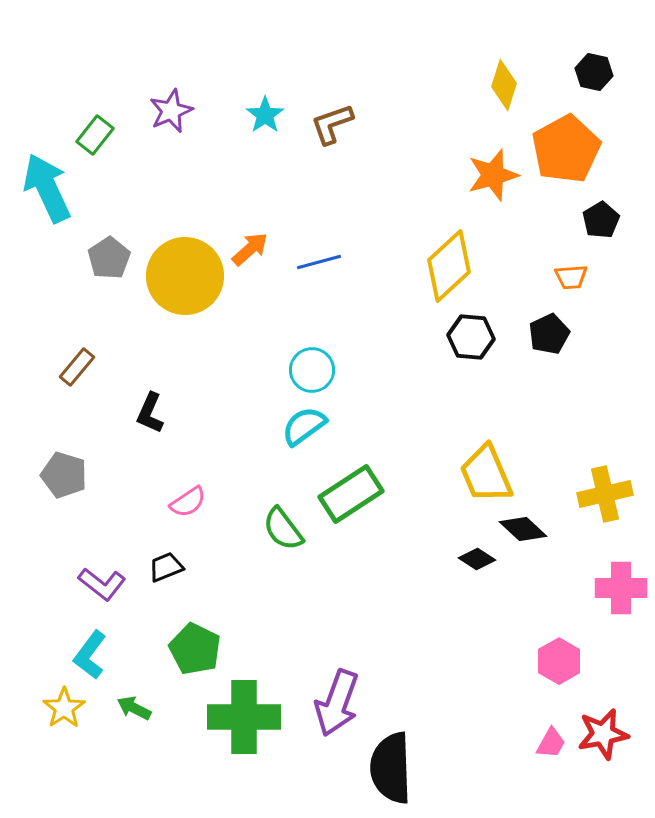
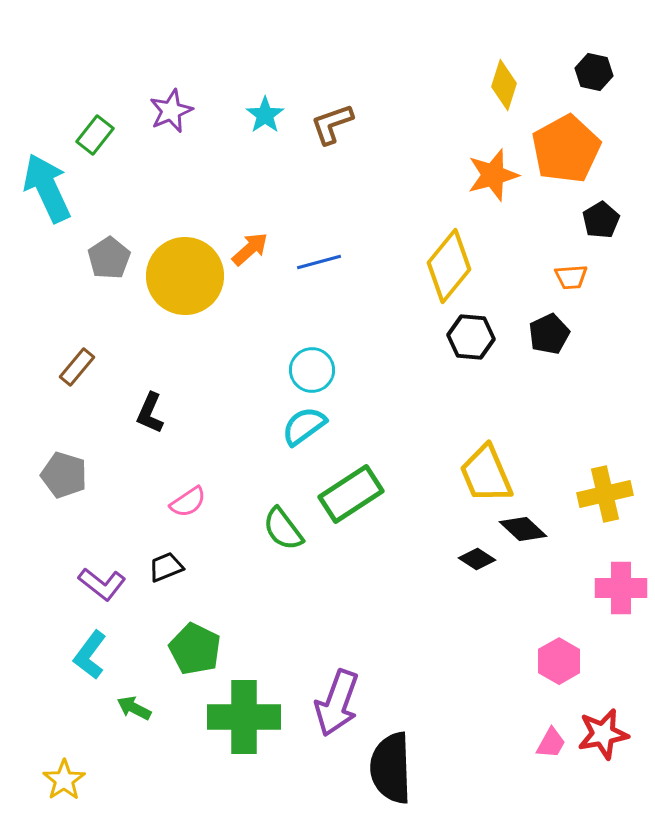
yellow diamond at (449, 266): rotated 8 degrees counterclockwise
yellow star at (64, 708): moved 72 px down
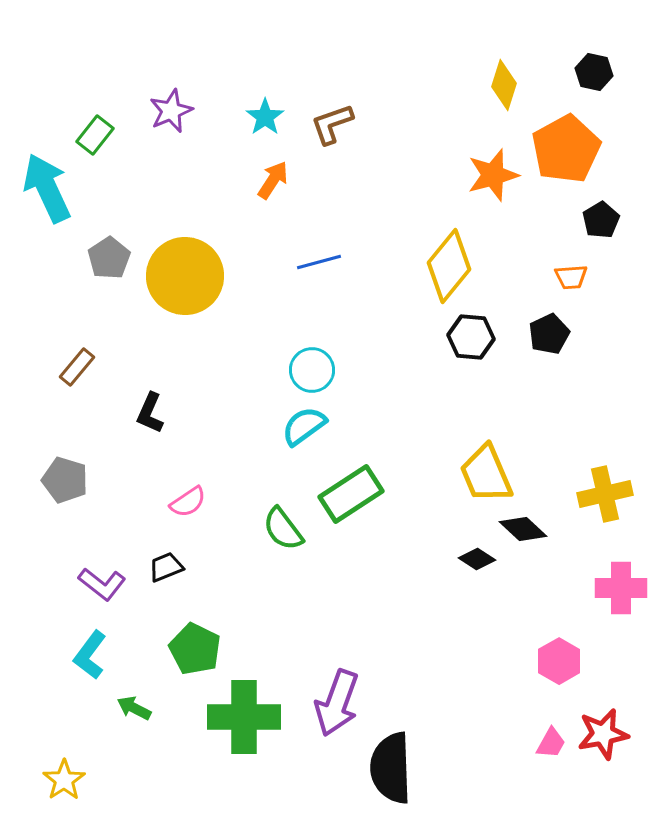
cyan star at (265, 115): moved 2 px down
orange arrow at (250, 249): moved 23 px right, 69 px up; rotated 15 degrees counterclockwise
gray pentagon at (64, 475): moved 1 px right, 5 px down
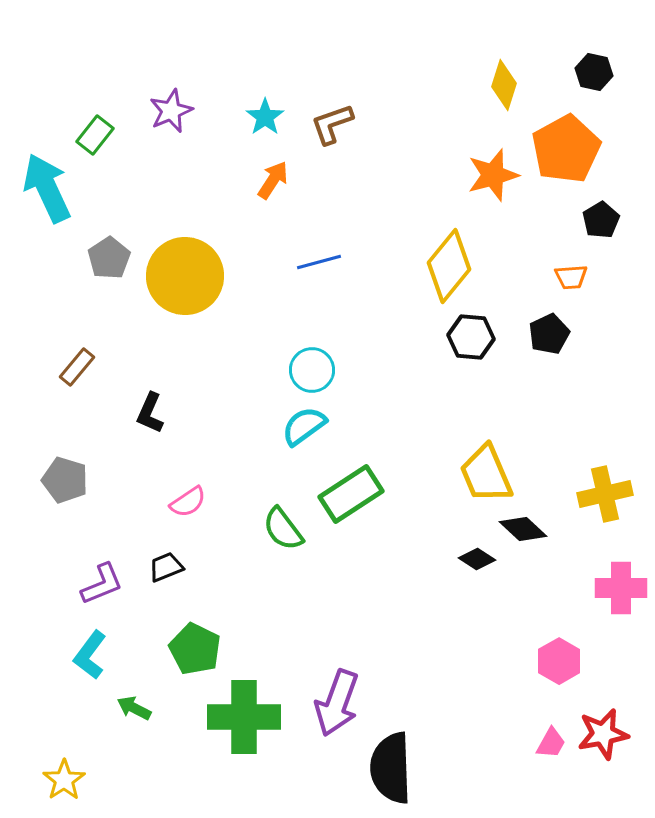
purple L-shape at (102, 584): rotated 60 degrees counterclockwise
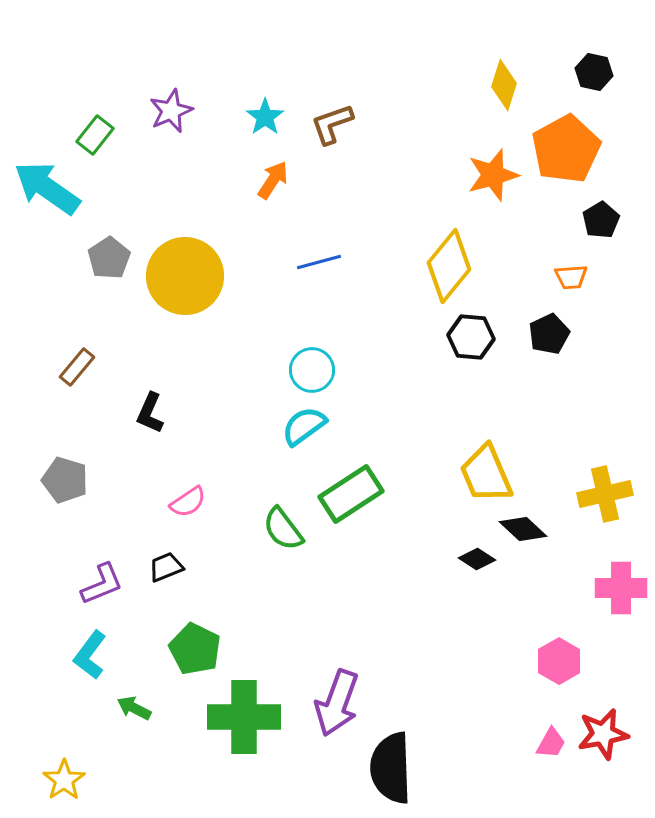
cyan arrow at (47, 188): rotated 30 degrees counterclockwise
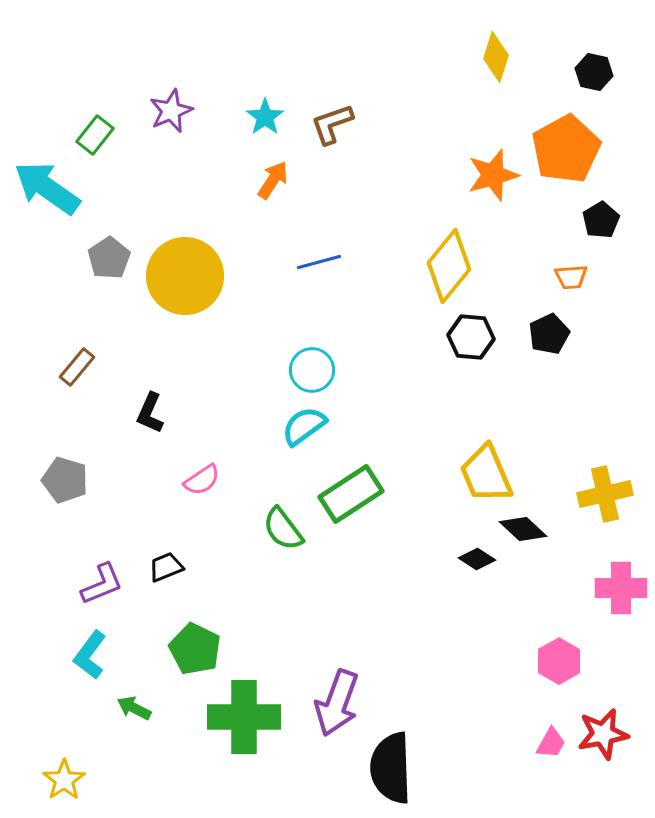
yellow diamond at (504, 85): moved 8 px left, 28 px up
pink semicircle at (188, 502): moved 14 px right, 22 px up
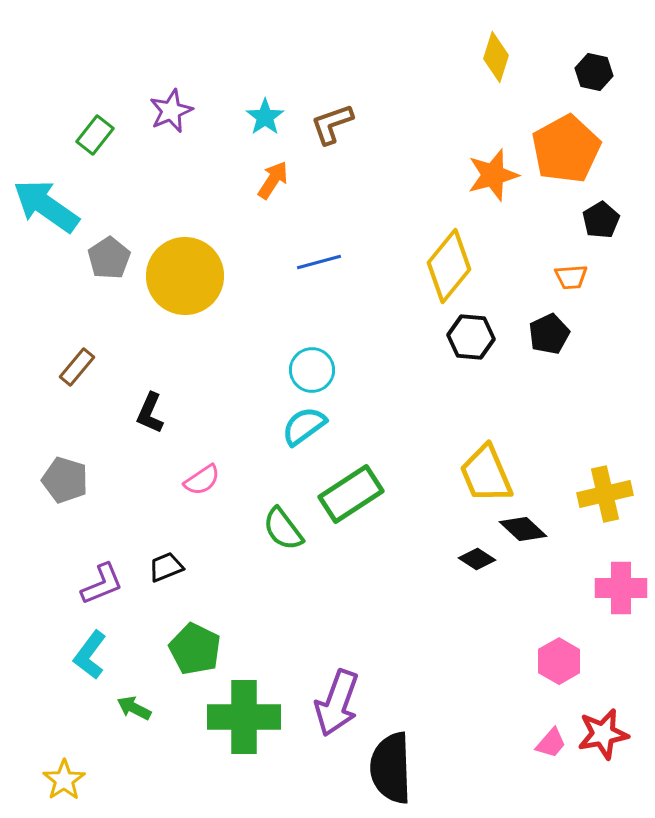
cyan arrow at (47, 188): moved 1 px left, 18 px down
pink trapezoid at (551, 743): rotated 12 degrees clockwise
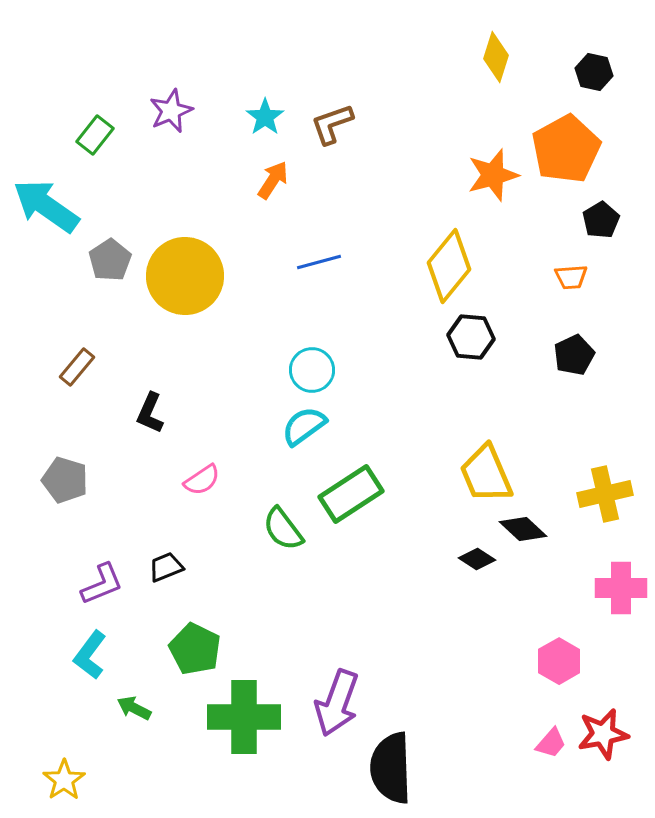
gray pentagon at (109, 258): moved 1 px right, 2 px down
black pentagon at (549, 334): moved 25 px right, 21 px down
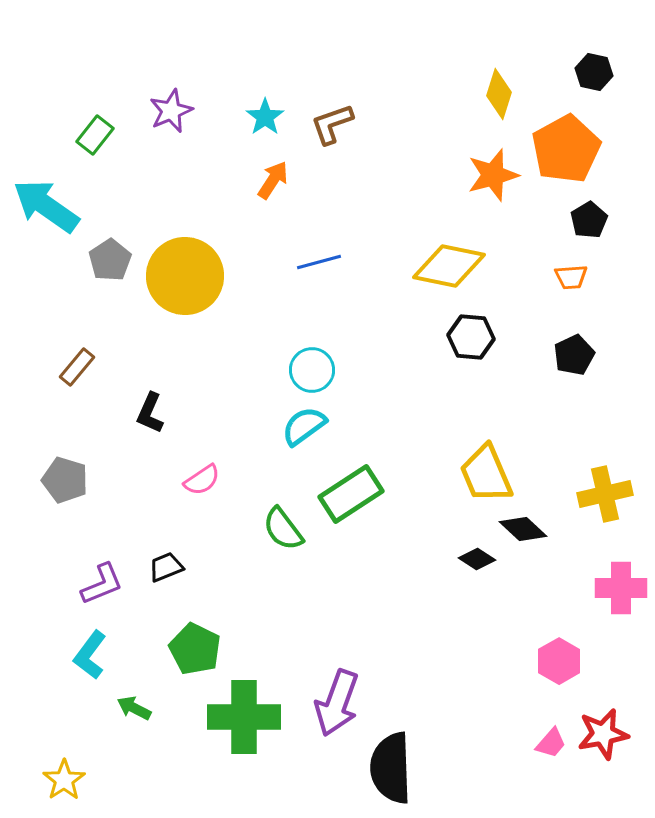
yellow diamond at (496, 57): moved 3 px right, 37 px down
black pentagon at (601, 220): moved 12 px left
yellow diamond at (449, 266): rotated 62 degrees clockwise
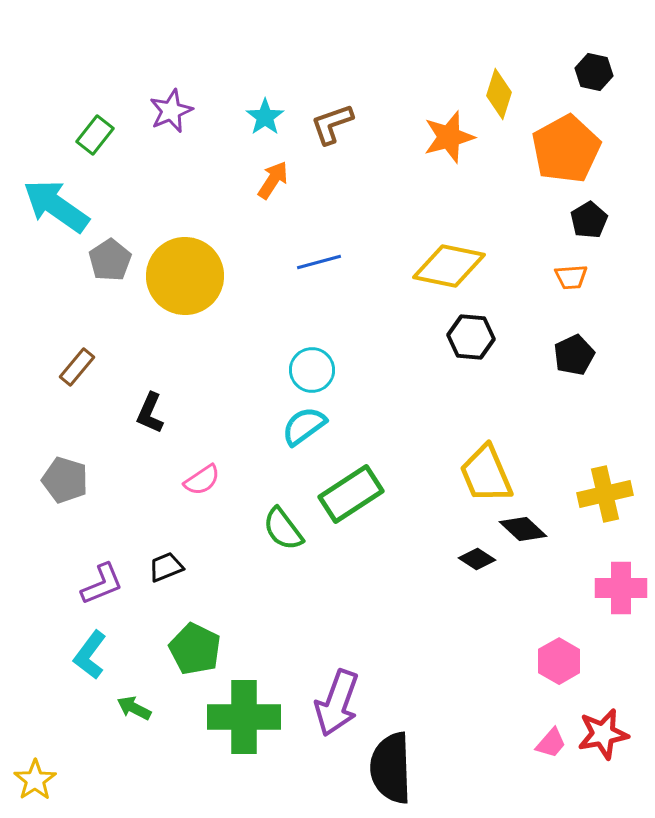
orange star at (493, 175): moved 44 px left, 38 px up
cyan arrow at (46, 206): moved 10 px right
yellow star at (64, 780): moved 29 px left
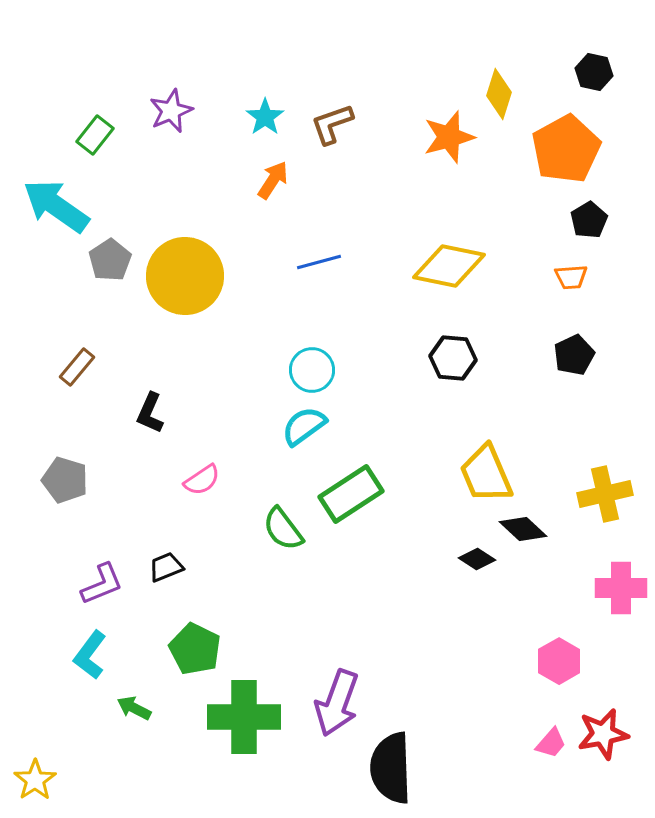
black hexagon at (471, 337): moved 18 px left, 21 px down
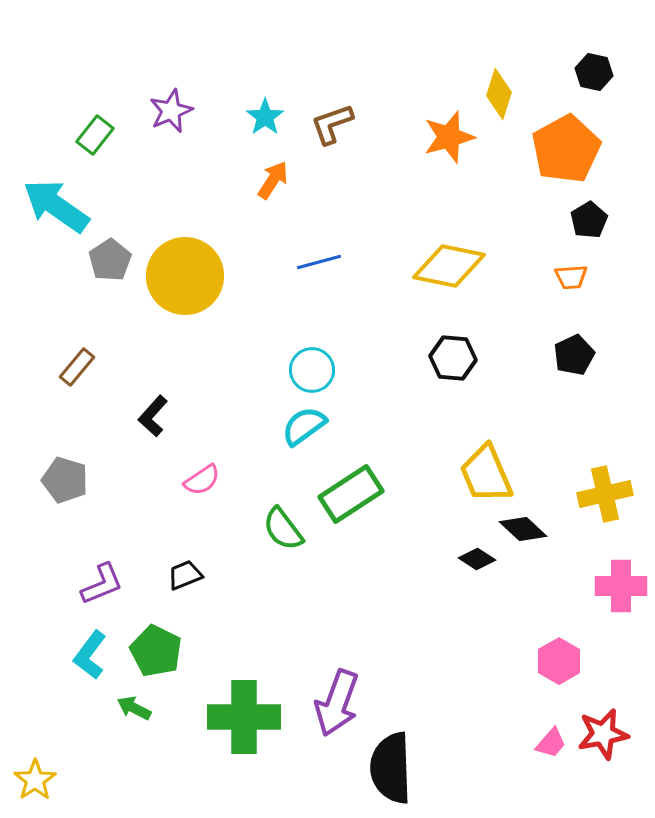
black L-shape at (150, 413): moved 3 px right, 3 px down; rotated 18 degrees clockwise
black trapezoid at (166, 567): moved 19 px right, 8 px down
pink cross at (621, 588): moved 2 px up
green pentagon at (195, 649): moved 39 px left, 2 px down
